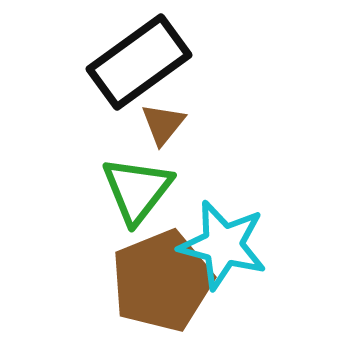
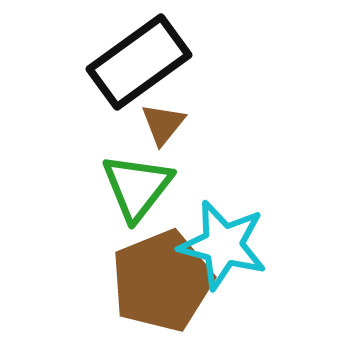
green triangle: moved 3 px up
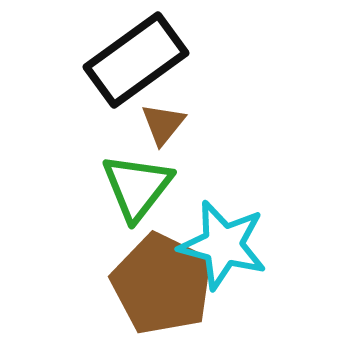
black rectangle: moved 3 px left, 2 px up
brown pentagon: moved 3 px down; rotated 24 degrees counterclockwise
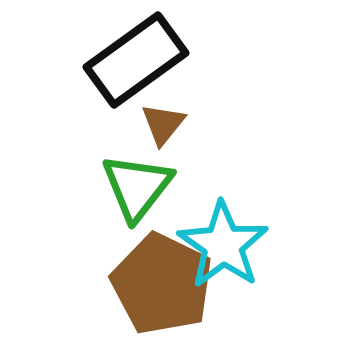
cyan star: rotated 20 degrees clockwise
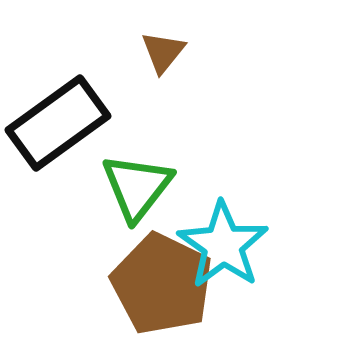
black rectangle: moved 78 px left, 63 px down
brown triangle: moved 72 px up
